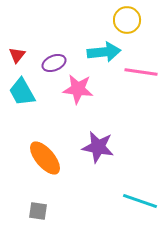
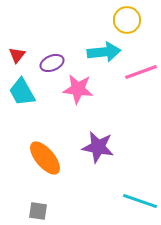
purple ellipse: moved 2 px left
pink line: rotated 28 degrees counterclockwise
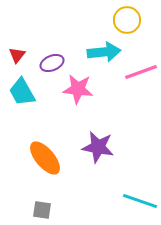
gray square: moved 4 px right, 1 px up
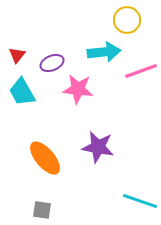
pink line: moved 1 px up
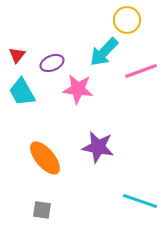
cyan arrow: rotated 140 degrees clockwise
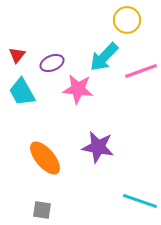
cyan arrow: moved 5 px down
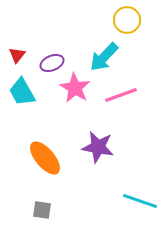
pink line: moved 20 px left, 24 px down
pink star: moved 3 px left, 1 px up; rotated 24 degrees clockwise
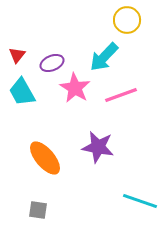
gray square: moved 4 px left
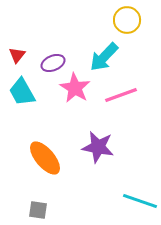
purple ellipse: moved 1 px right
